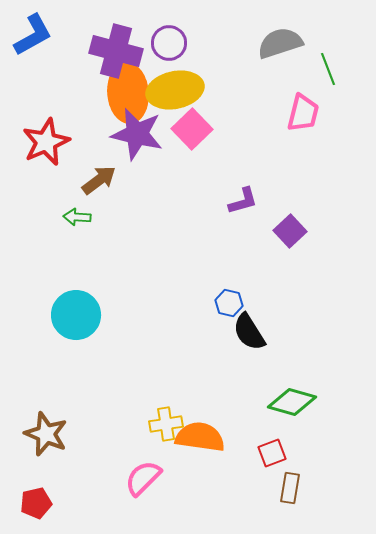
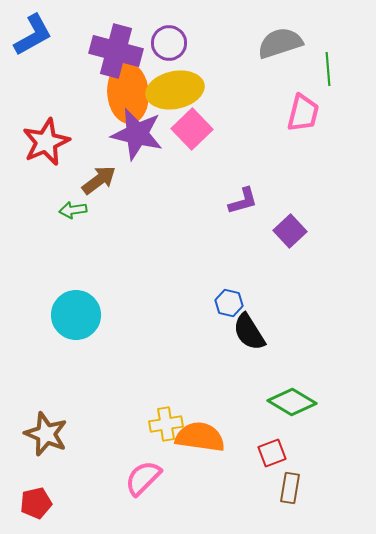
green line: rotated 16 degrees clockwise
green arrow: moved 4 px left, 7 px up; rotated 12 degrees counterclockwise
green diamond: rotated 15 degrees clockwise
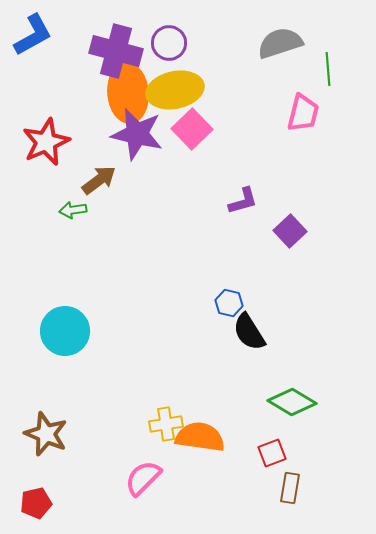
cyan circle: moved 11 px left, 16 px down
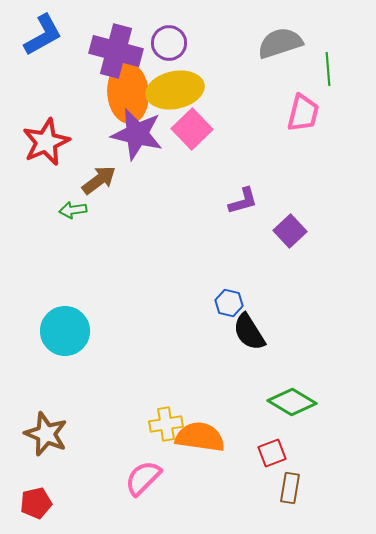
blue L-shape: moved 10 px right
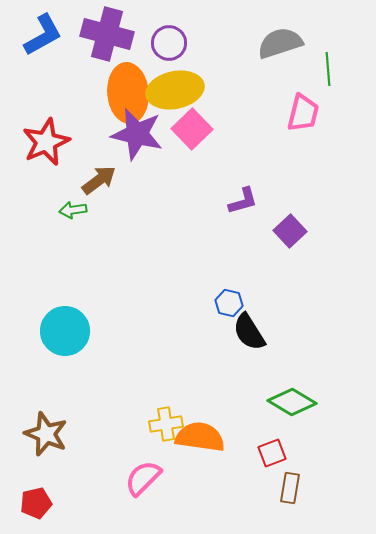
purple cross: moved 9 px left, 17 px up
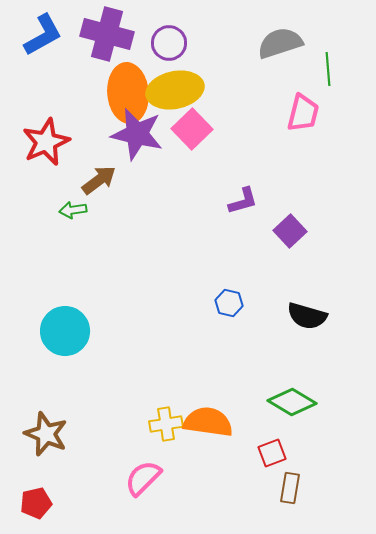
black semicircle: moved 58 px right, 16 px up; rotated 42 degrees counterclockwise
orange semicircle: moved 8 px right, 15 px up
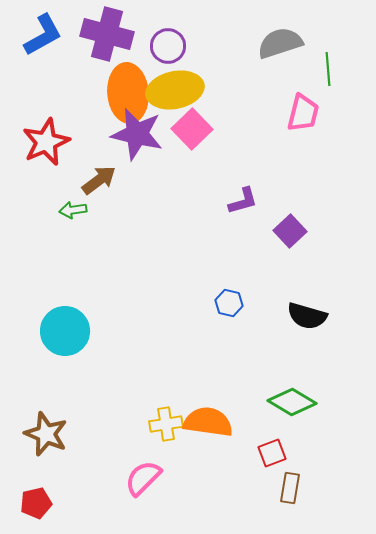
purple circle: moved 1 px left, 3 px down
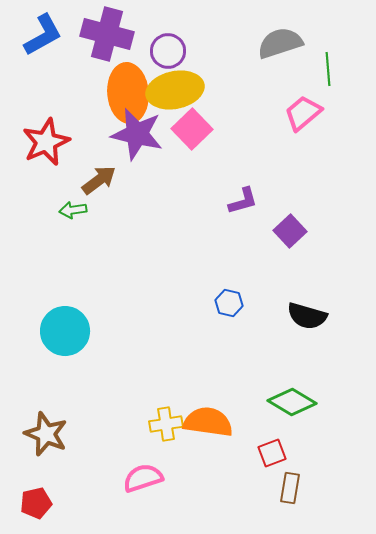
purple circle: moved 5 px down
pink trapezoid: rotated 144 degrees counterclockwise
pink semicircle: rotated 27 degrees clockwise
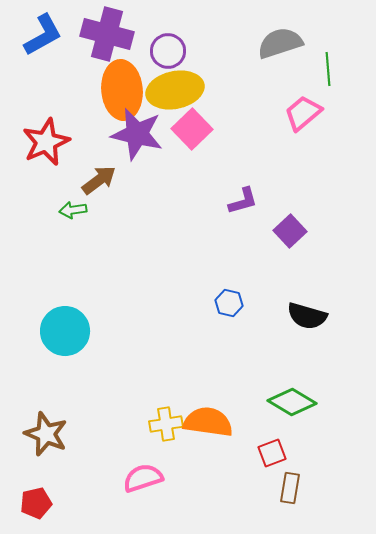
orange ellipse: moved 6 px left, 3 px up
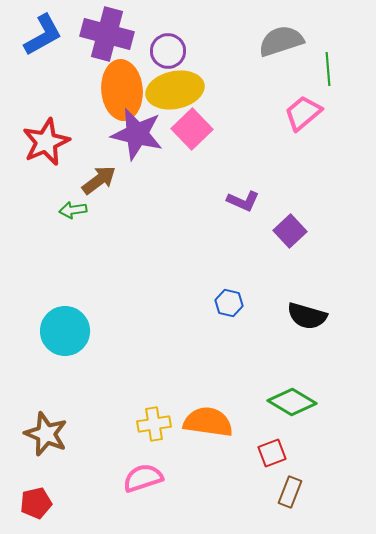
gray semicircle: moved 1 px right, 2 px up
purple L-shape: rotated 40 degrees clockwise
yellow cross: moved 12 px left
brown rectangle: moved 4 px down; rotated 12 degrees clockwise
